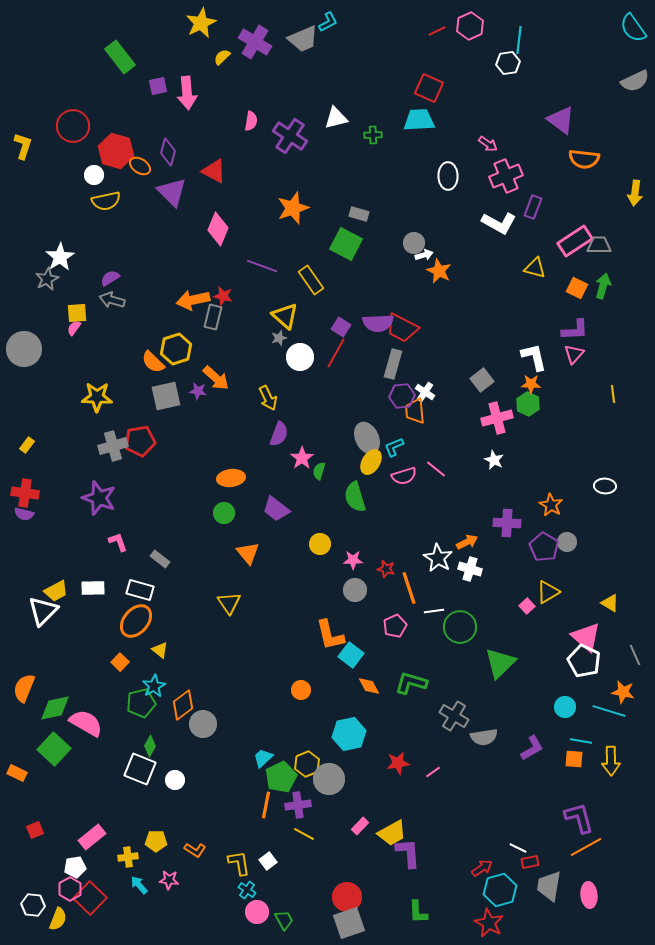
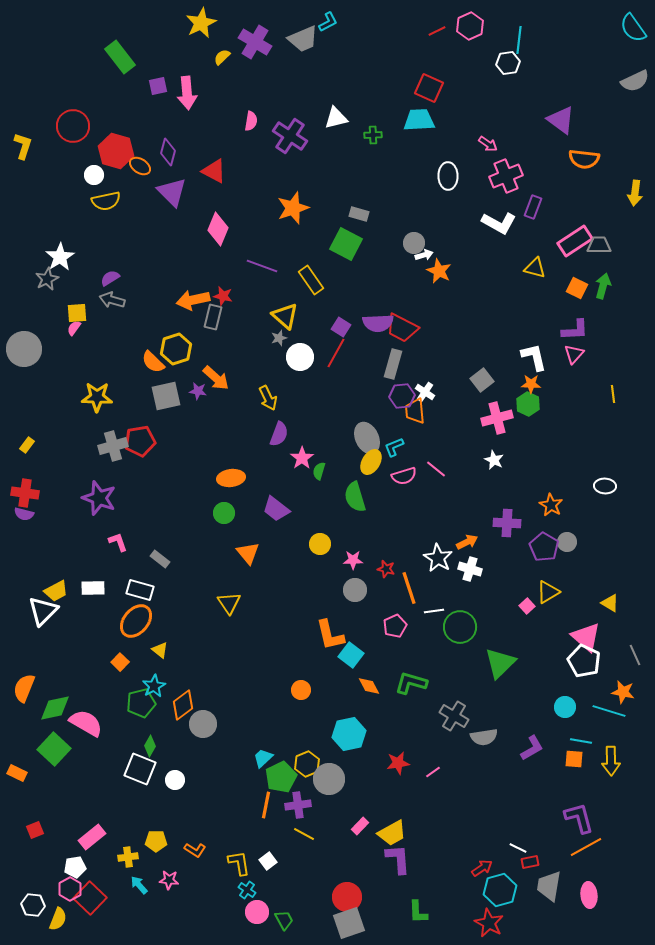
purple L-shape at (408, 853): moved 10 px left, 6 px down
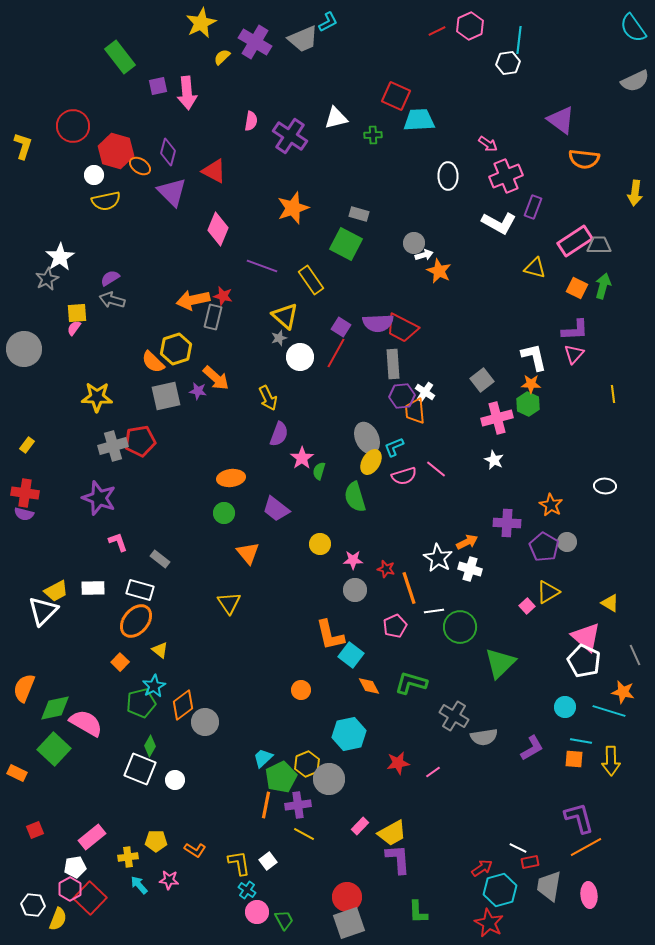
red square at (429, 88): moved 33 px left, 8 px down
gray rectangle at (393, 364): rotated 20 degrees counterclockwise
gray circle at (203, 724): moved 2 px right, 2 px up
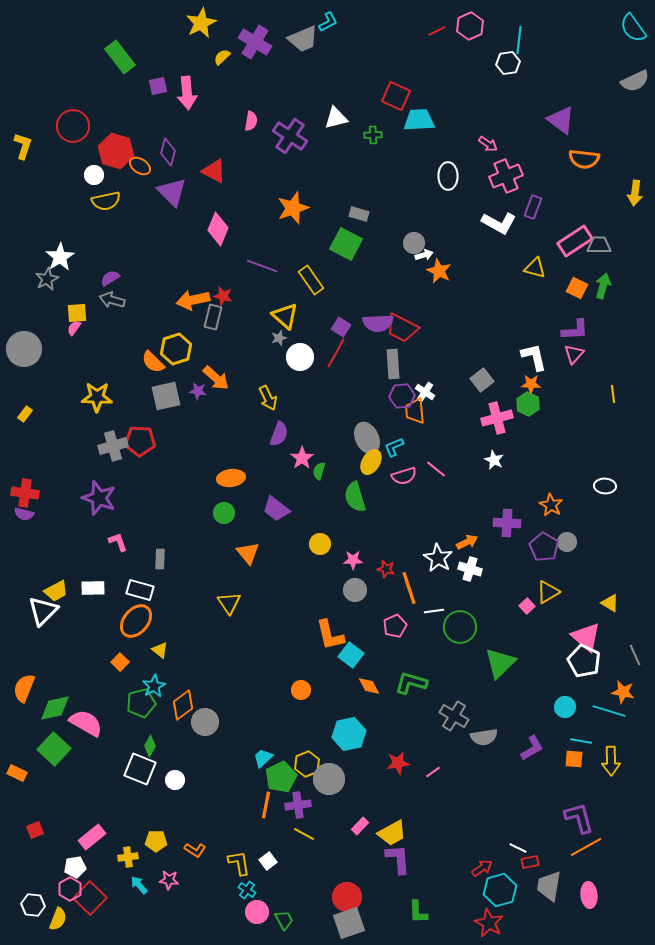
red pentagon at (140, 441): rotated 12 degrees clockwise
yellow rectangle at (27, 445): moved 2 px left, 31 px up
gray rectangle at (160, 559): rotated 54 degrees clockwise
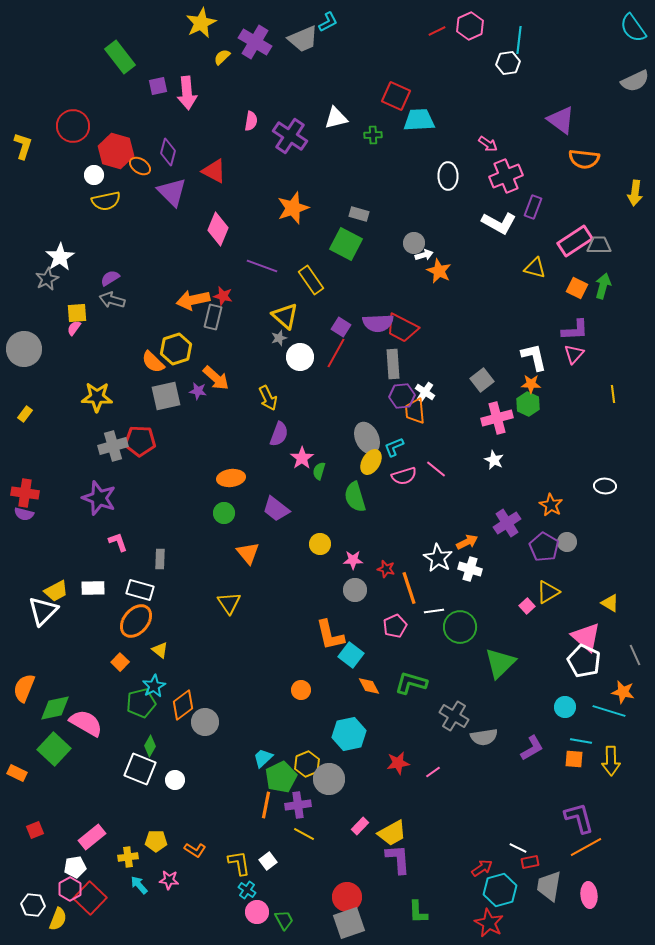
purple cross at (507, 523): rotated 36 degrees counterclockwise
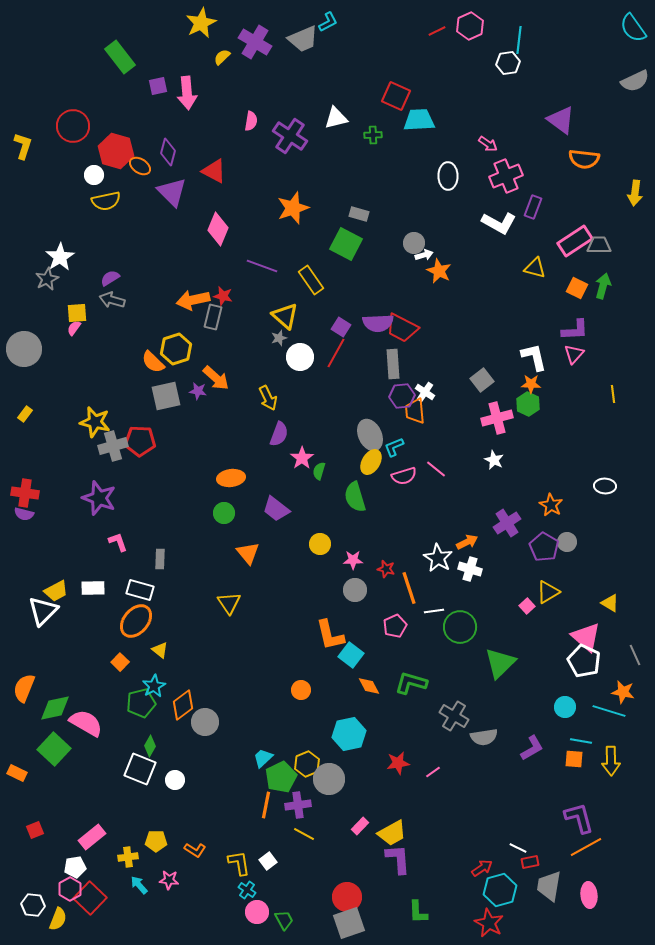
yellow star at (97, 397): moved 2 px left, 25 px down; rotated 12 degrees clockwise
gray ellipse at (367, 438): moved 3 px right, 3 px up
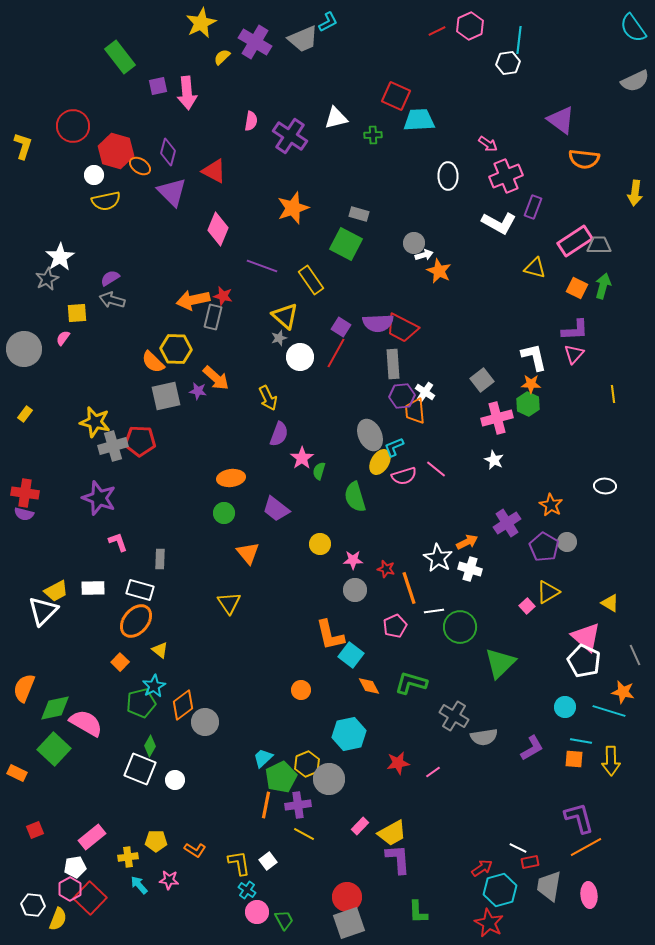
pink semicircle at (74, 328): moved 11 px left, 10 px down
yellow hexagon at (176, 349): rotated 20 degrees clockwise
yellow ellipse at (371, 462): moved 9 px right
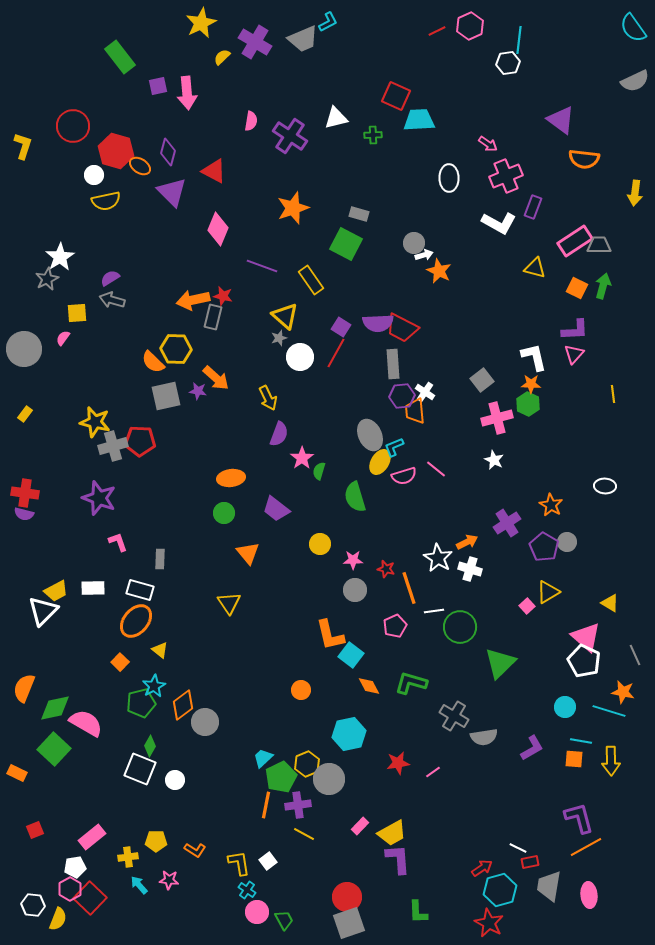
white ellipse at (448, 176): moved 1 px right, 2 px down
